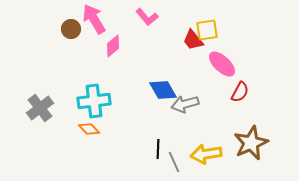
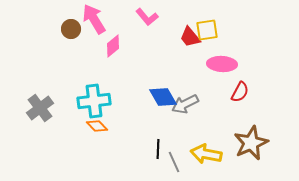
red trapezoid: moved 3 px left, 3 px up
pink ellipse: rotated 40 degrees counterclockwise
blue diamond: moved 7 px down
gray arrow: rotated 12 degrees counterclockwise
orange diamond: moved 8 px right, 3 px up
yellow arrow: rotated 20 degrees clockwise
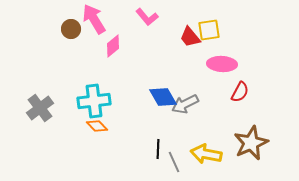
yellow square: moved 2 px right
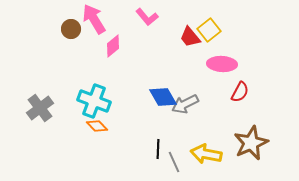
yellow square: rotated 30 degrees counterclockwise
cyan cross: rotated 28 degrees clockwise
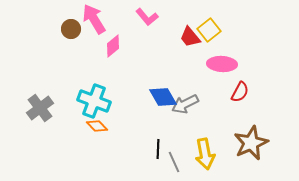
yellow arrow: moved 1 px left; rotated 112 degrees counterclockwise
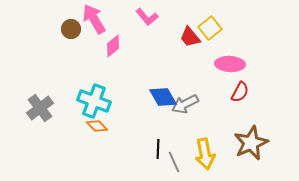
yellow square: moved 1 px right, 2 px up
pink ellipse: moved 8 px right
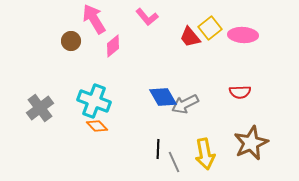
brown circle: moved 12 px down
pink ellipse: moved 13 px right, 29 px up
red semicircle: rotated 60 degrees clockwise
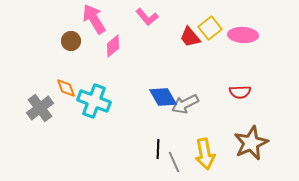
orange diamond: moved 31 px left, 38 px up; rotated 25 degrees clockwise
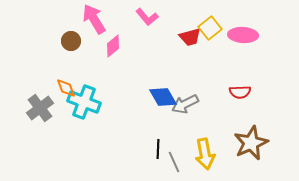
red trapezoid: rotated 65 degrees counterclockwise
cyan cross: moved 10 px left, 1 px down
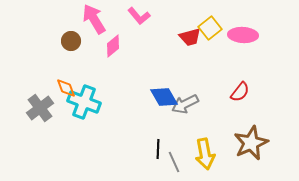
pink L-shape: moved 8 px left, 1 px up
red semicircle: rotated 50 degrees counterclockwise
blue diamond: moved 1 px right
